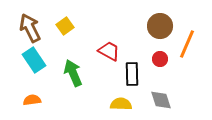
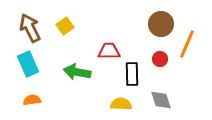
brown circle: moved 1 px right, 2 px up
red trapezoid: rotated 30 degrees counterclockwise
cyan rectangle: moved 6 px left, 4 px down; rotated 10 degrees clockwise
green arrow: moved 4 px right, 1 px up; rotated 56 degrees counterclockwise
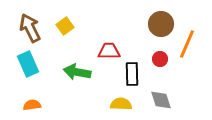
orange semicircle: moved 5 px down
